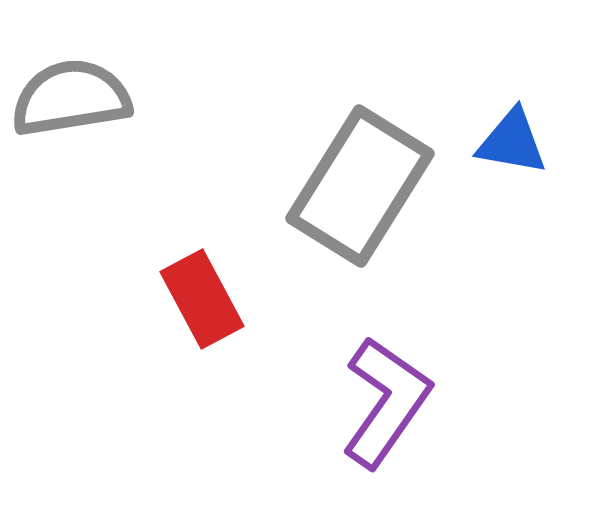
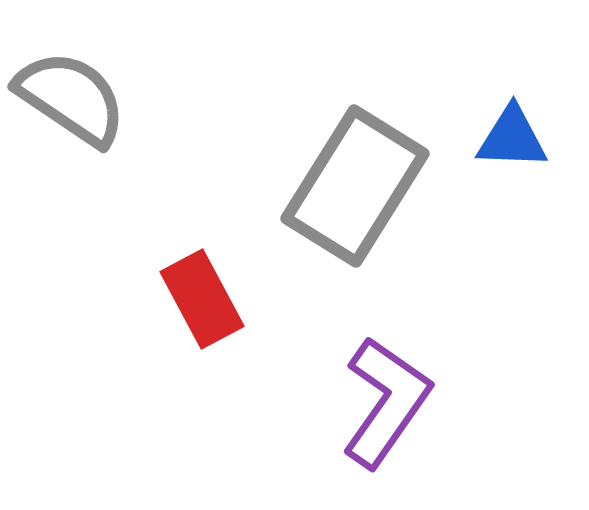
gray semicircle: rotated 43 degrees clockwise
blue triangle: moved 4 px up; rotated 8 degrees counterclockwise
gray rectangle: moved 5 px left
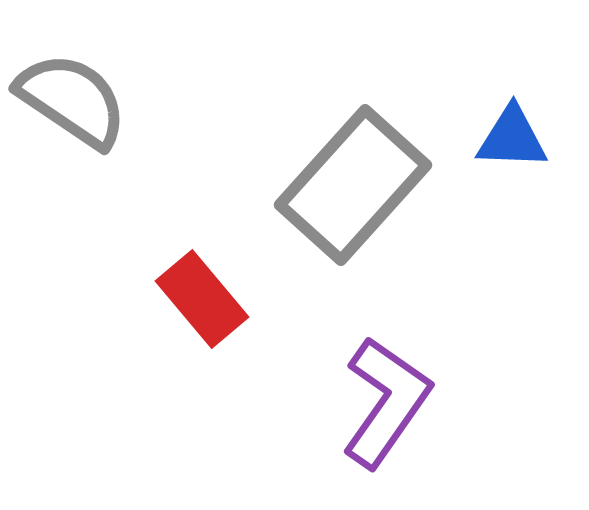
gray semicircle: moved 1 px right, 2 px down
gray rectangle: moved 2 px left, 1 px up; rotated 10 degrees clockwise
red rectangle: rotated 12 degrees counterclockwise
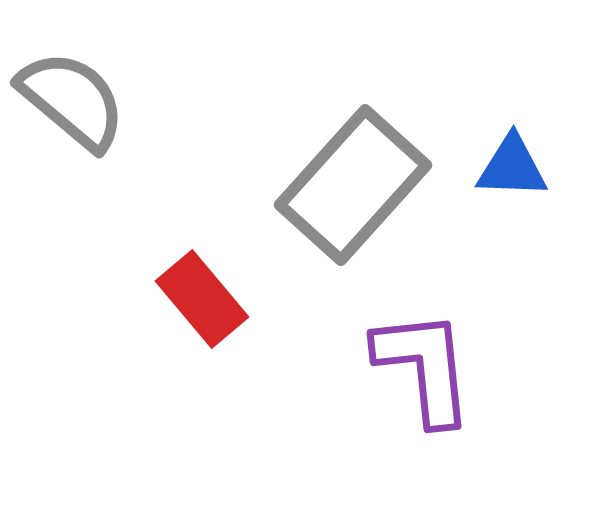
gray semicircle: rotated 6 degrees clockwise
blue triangle: moved 29 px down
purple L-shape: moved 38 px right, 35 px up; rotated 41 degrees counterclockwise
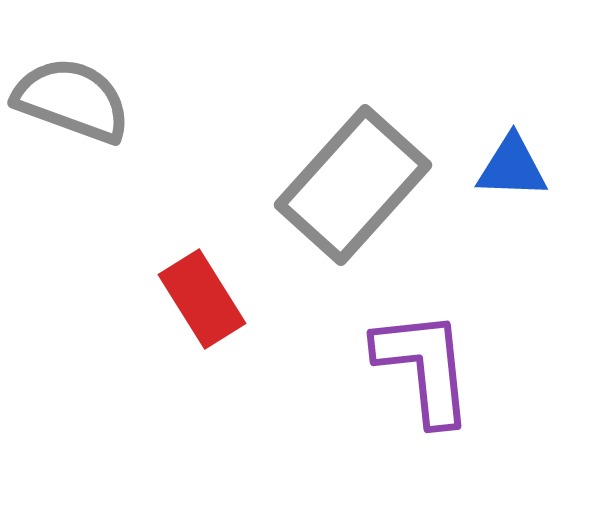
gray semicircle: rotated 20 degrees counterclockwise
red rectangle: rotated 8 degrees clockwise
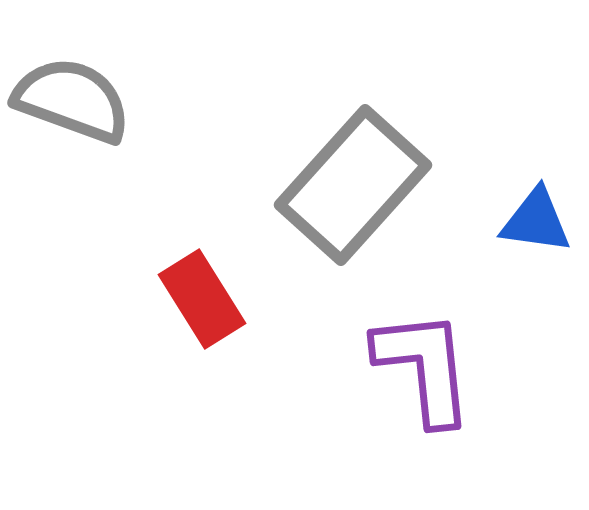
blue triangle: moved 24 px right, 54 px down; rotated 6 degrees clockwise
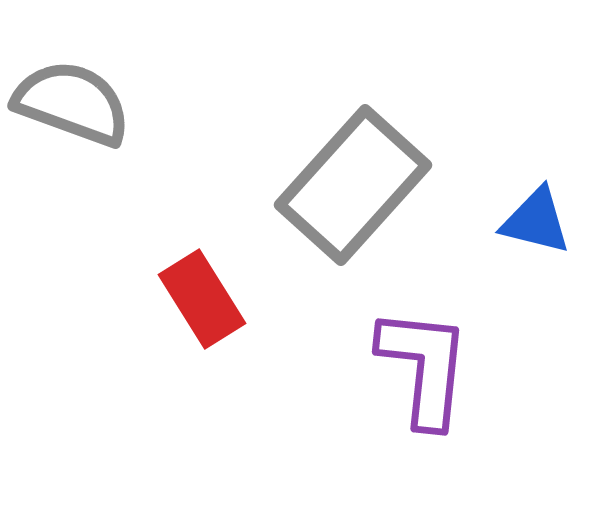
gray semicircle: moved 3 px down
blue triangle: rotated 6 degrees clockwise
purple L-shape: rotated 12 degrees clockwise
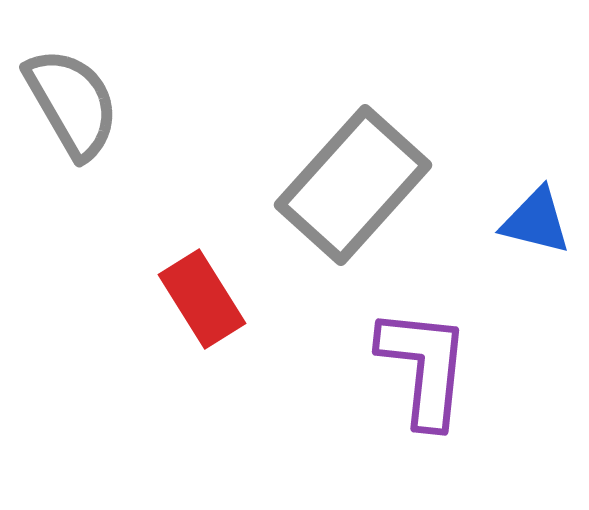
gray semicircle: rotated 40 degrees clockwise
